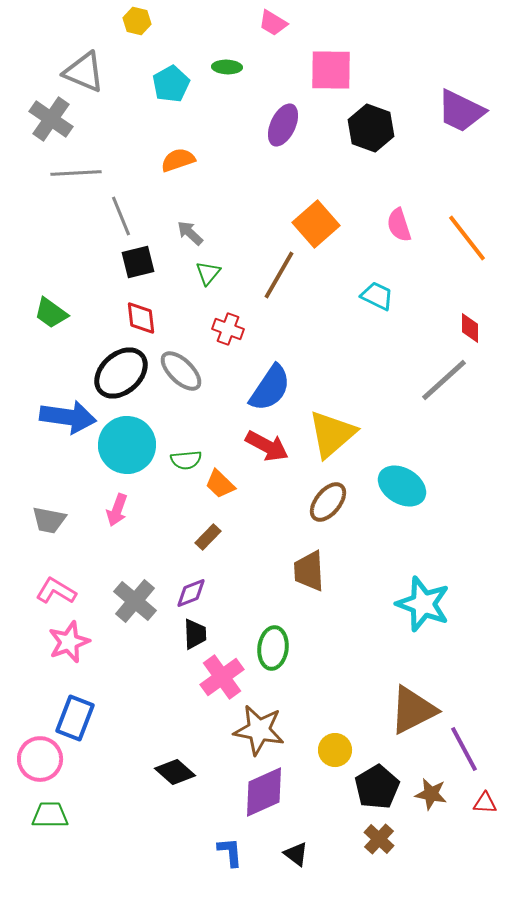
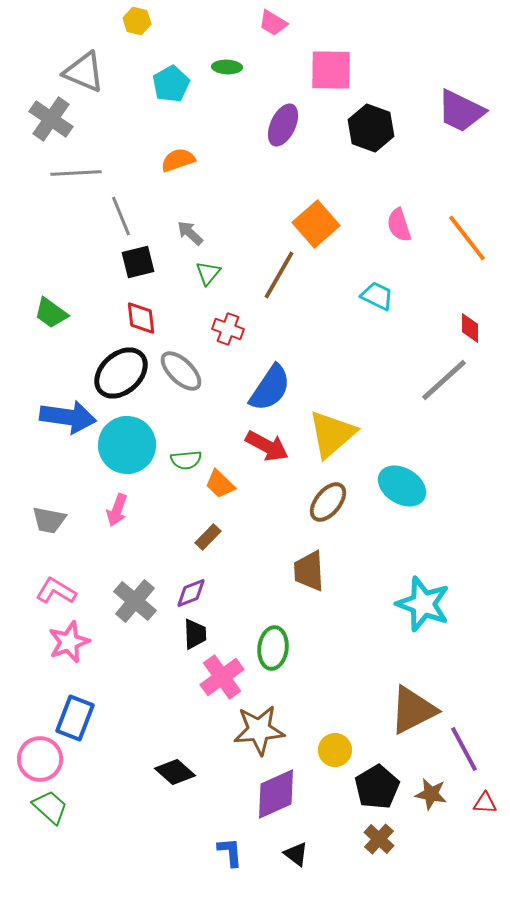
brown star at (259, 730): rotated 15 degrees counterclockwise
purple diamond at (264, 792): moved 12 px right, 2 px down
green trapezoid at (50, 815): moved 8 px up; rotated 42 degrees clockwise
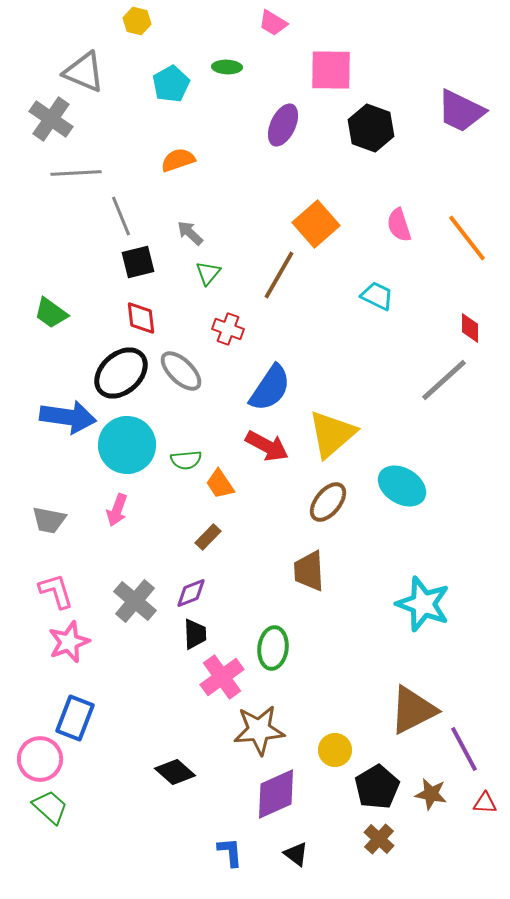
orange trapezoid at (220, 484): rotated 12 degrees clockwise
pink L-shape at (56, 591): rotated 42 degrees clockwise
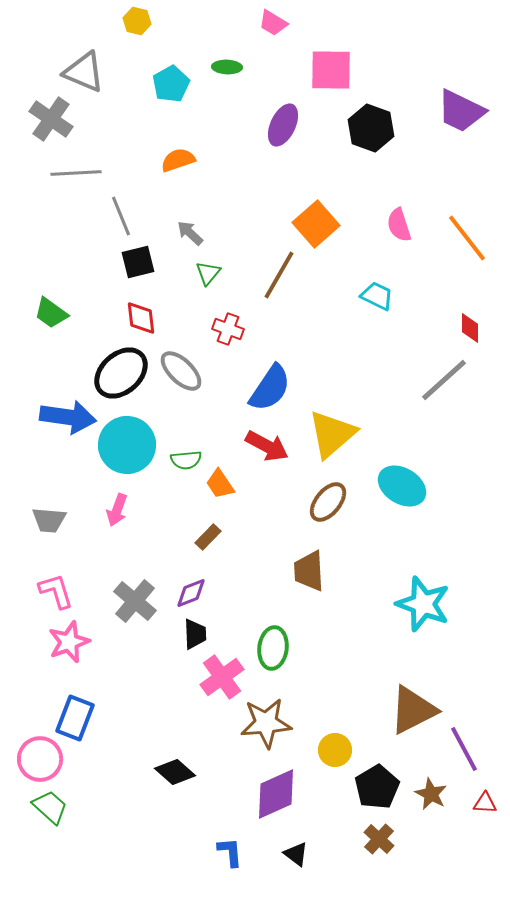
gray trapezoid at (49, 520): rotated 6 degrees counterclockwise
brown star at (259, 730): moved 7 px right, 7 px up
brown star at (431, 794): rotated 16 degrees clockwise
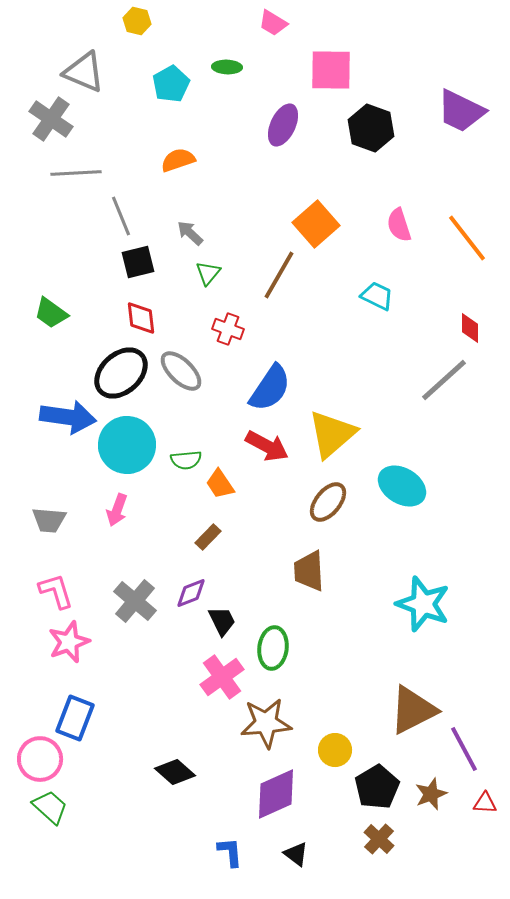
black trapezoid at (195, 634): moved 27 px right, 13 px up; rotated 24 degrees counterclockwise
brown star at (431, 794): rotated 24 degrees clockwise
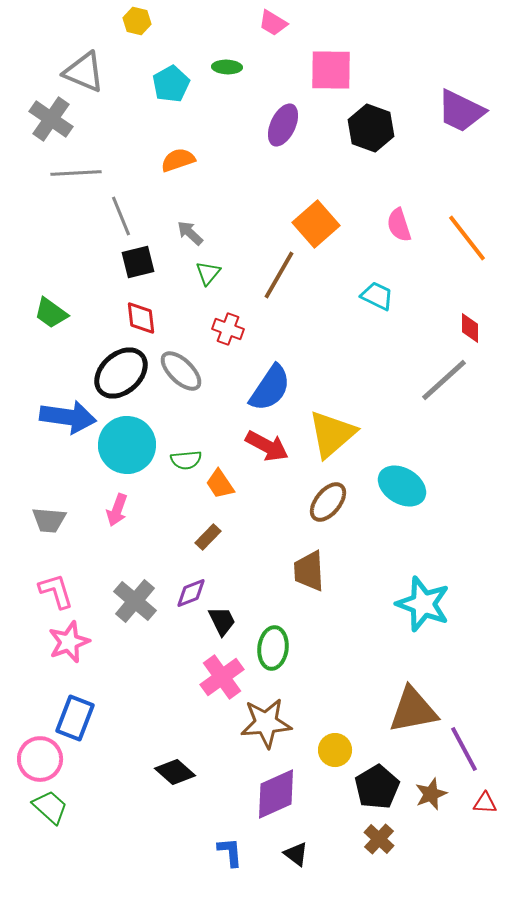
brown triangle at (413, 710): rotated 16 degrees clockwise
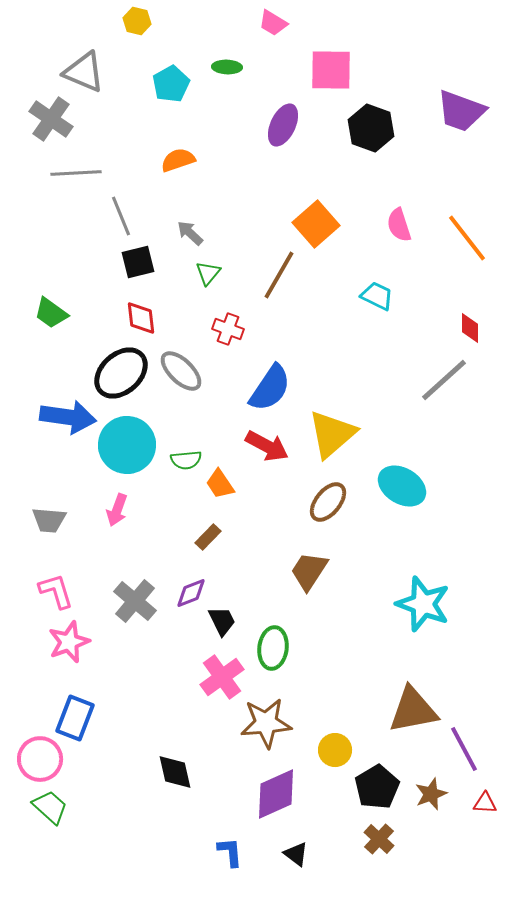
purple trapezoid at (461, 111): rotated 6 degrees counterclockwise
brown trapezoid at (309, 571): rotated 36 degrees clockwise
black diamond at (175, 772): rotated 36 degrees clockwise
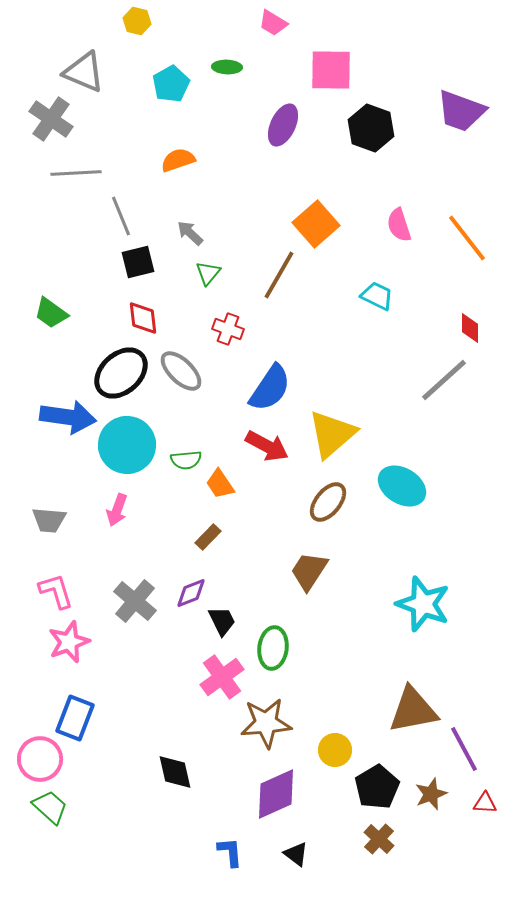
red diamond at (141, 318): moved 2 px right
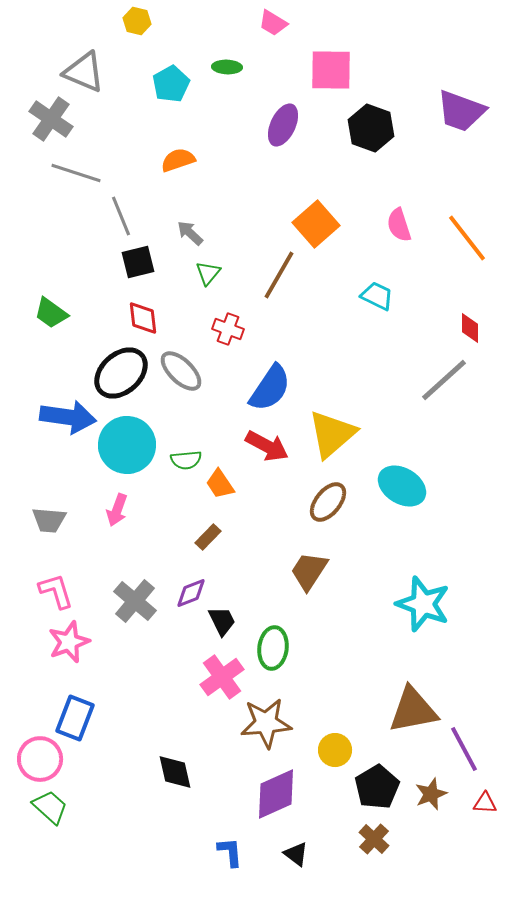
gray line at (76, 173): rotated 21 degrees clockwise
brown cross at (379, 839): moved 5 px left
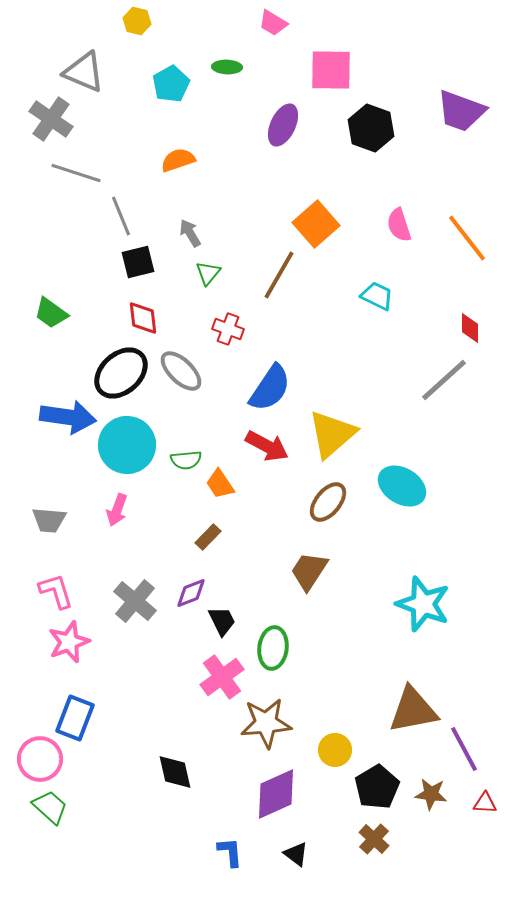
gray arrow at (190, 233): rotated 16 degrees clockwise
brown star at (431, 794): rotated 28 degrees clockwise
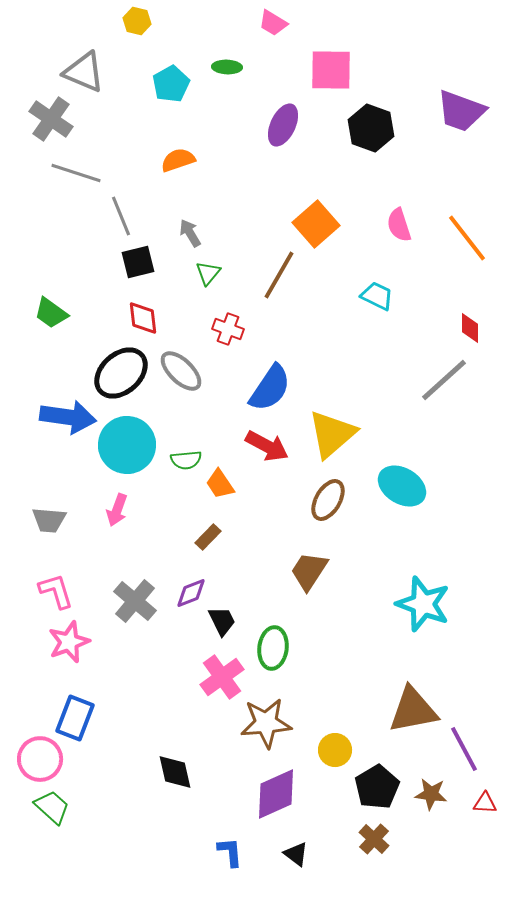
brown ellipse at (328, 502): moved 2 px up; rotated 9 degrees counterclockwise
green trapezoid at (50, 807): moved 2 px right
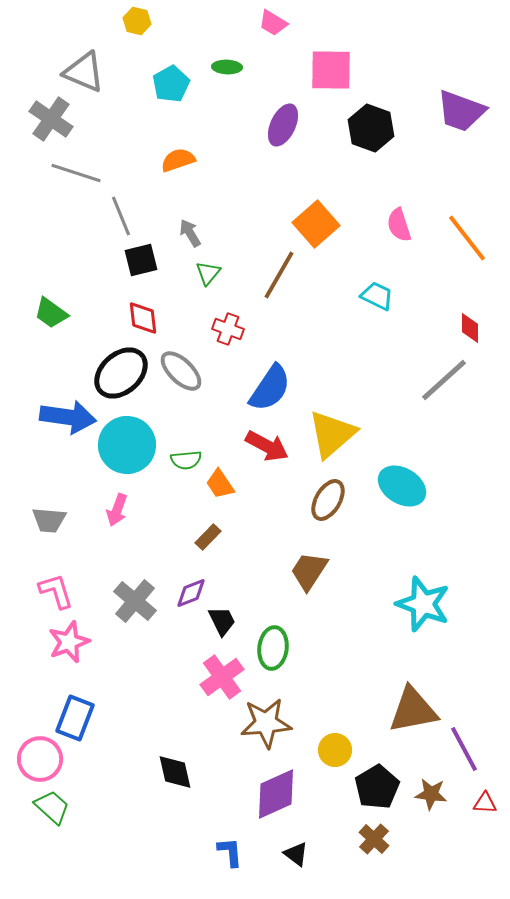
black square at (138, 262): moved 3 px right, 2 px up
